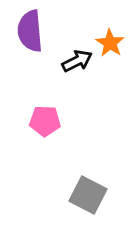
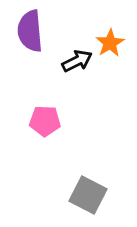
orange star: rotated 8 degrees clockwise
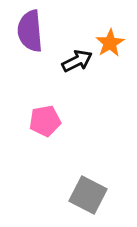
pink pentagon: rotated 12 degrees counterclockwise
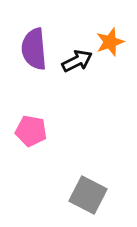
purple semicircle: moved 4 px right, 18 px down
orange star: moved 1 px up; rotated 12 degrees clockwise
pink pentagon: moved 14 px left, 10 px down; rotated 20 degrees clockwise
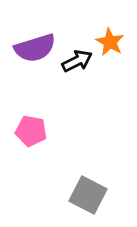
orange star: rotated 24 degrees counterclockwise
purple semicircle: moved 1 px right, 1 px up; rotated 102 degrees counterclockwise
